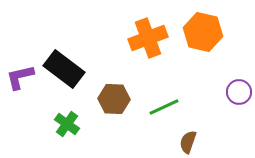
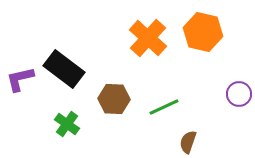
orange cross: rotated 27 degrees counterclockwise
purple L-shape: moved 2 px down
purple circle: moved 2 px down
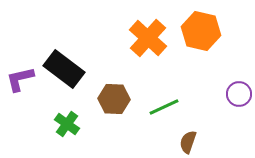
orange hexagon: moved 2 px left, 1 px up
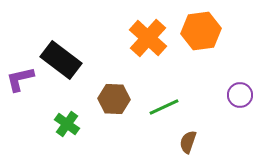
orange hexagon: rotated 21 degrees counterclockwise
black rectangle: moved 3 px left, 9 px up
purple circle: moved 1 px right, 1 px down
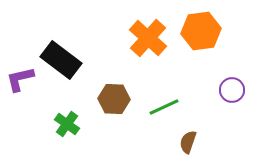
purple circle: moved 8 px left, 5 px up
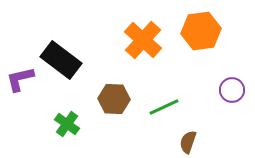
orange cross: moved 5 px left, 2 px down
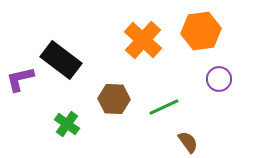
purple circle: moved 13 px left, 11 px up
brown semicircle: rotated 125 degrees clockwise
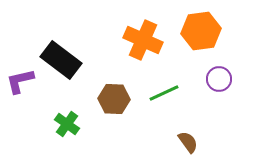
orange cross: rotated 18 degrees counterclockwise
purple L-shape: moved 2 px down
green line: moved 14 px up
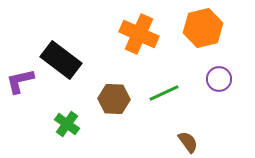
orange hexagon: moved 2 px right, 3 px up; rotated 6 degrees counterclockwise
orange cross: moved 4 px left, 6 px up
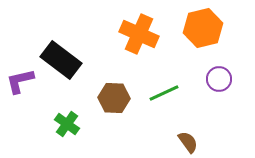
brown hexagon: moved 1 px up
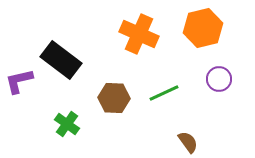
purple L-shape: moved 1 px left
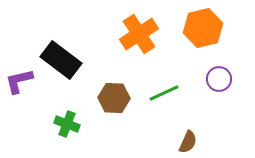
orange cross: rotated 33 degrees clockwise
green cross: rotated 15 degrees counterclockwise
brown semicircle: rotated 60 degrees clockwise
